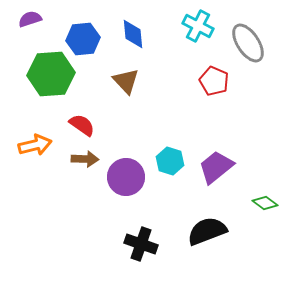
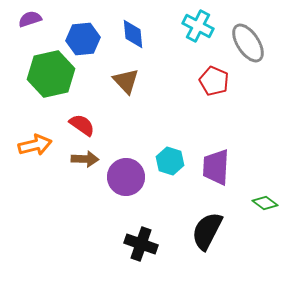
green hexagon: rotated 9 degrees counterclockwise
purple trapezoid: rotated 48 degrees counterclockwise
black semicircle: rotated 42 degrees counterclockwise
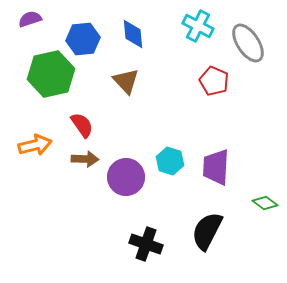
red semicircle: rotated 20 degrees clockwise
black cross: moved 5 px right
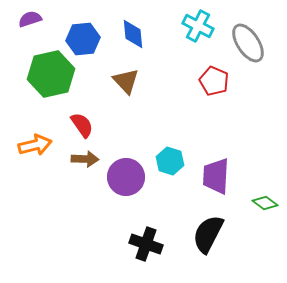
purple trapezoid: moved 9 px down
black semicircle: moved 1 px right, 3 px down
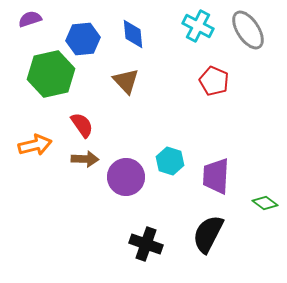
gray ellipse: moved 13 px up
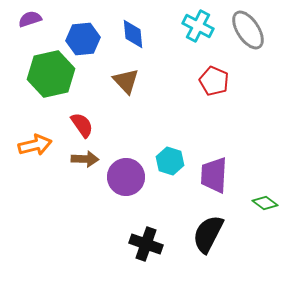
purple trapezoid: moved 2 px left, 1 px up
